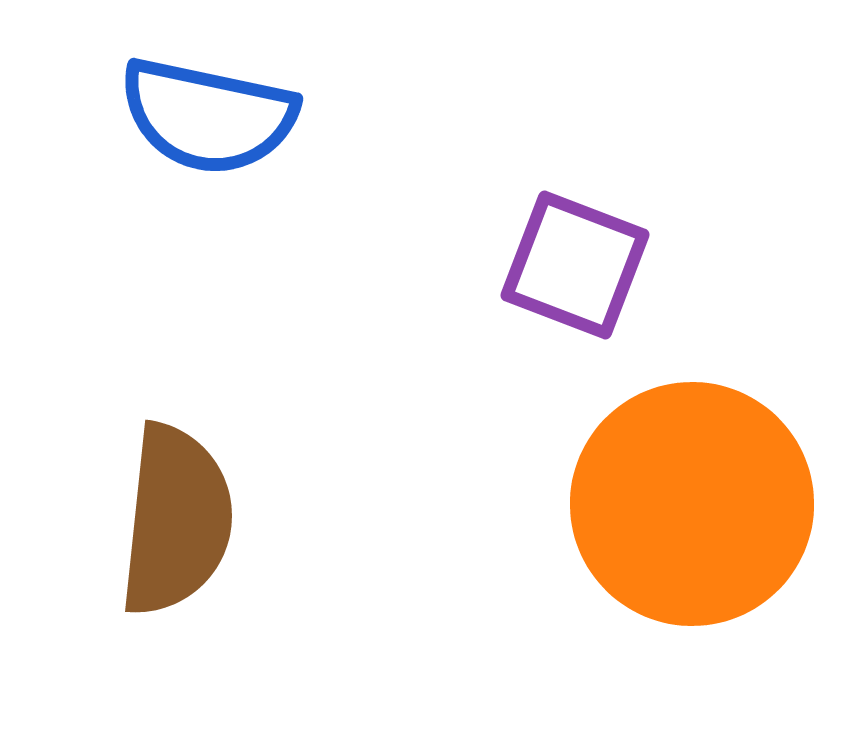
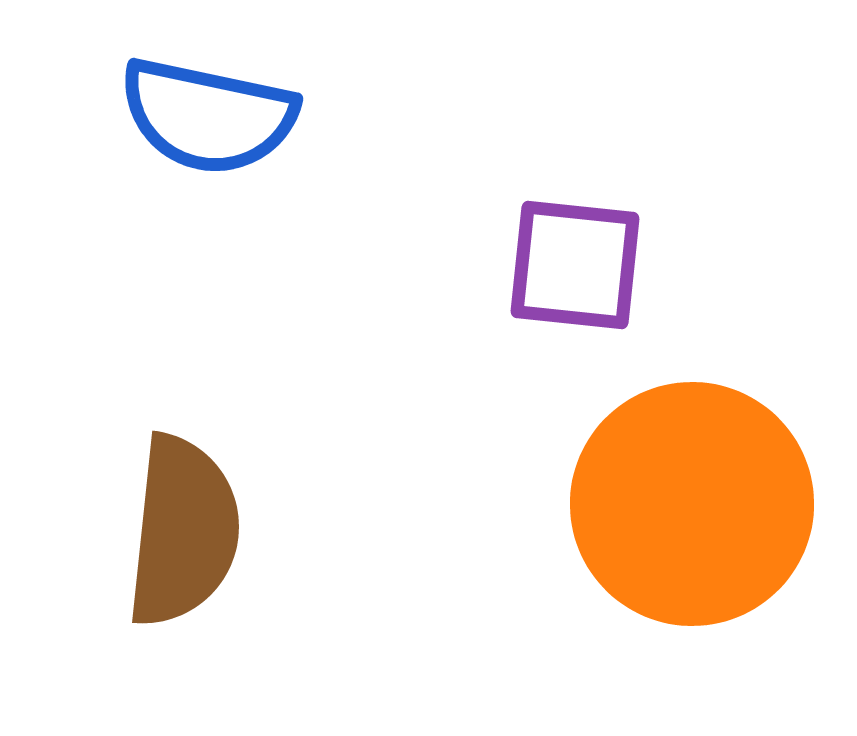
purple square: rotated 15 degrees counterclockwise
brown semicircle: moved 7 px right, 11 px down
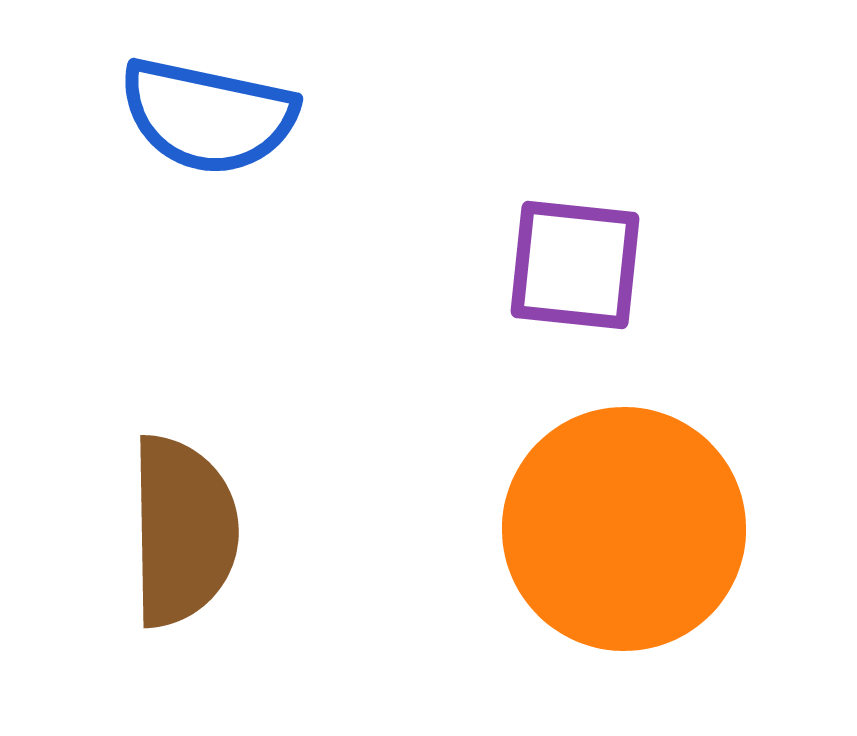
orange circle: moved 68 px left, 25 px down
brown semicircle: rotated 7 degrees counterclockwise
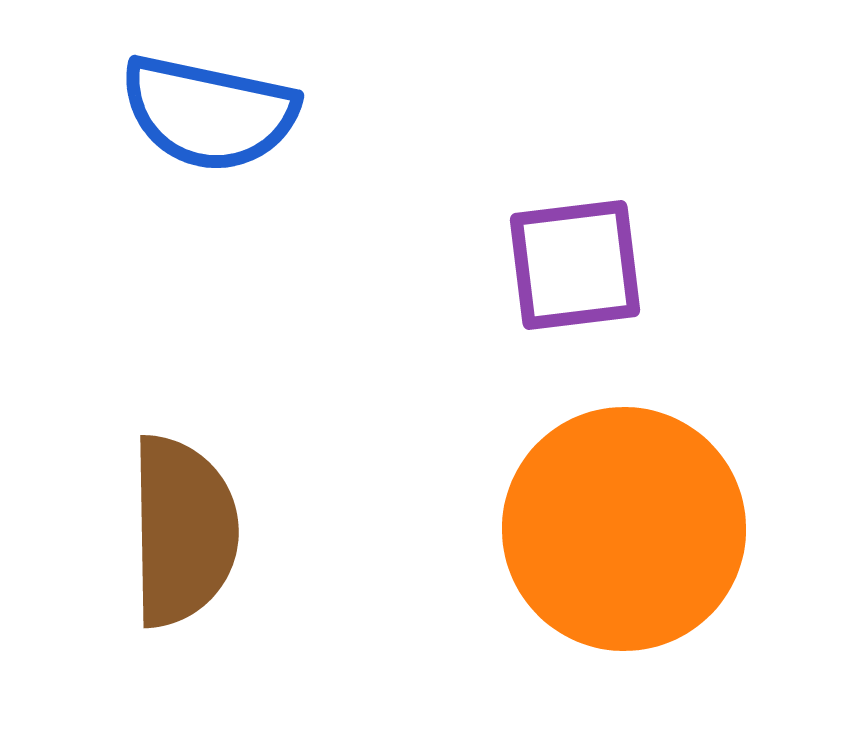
blue semicircle: moved 1 px right, 3 px up
purple square: rotated 13 degrees counterclockwise
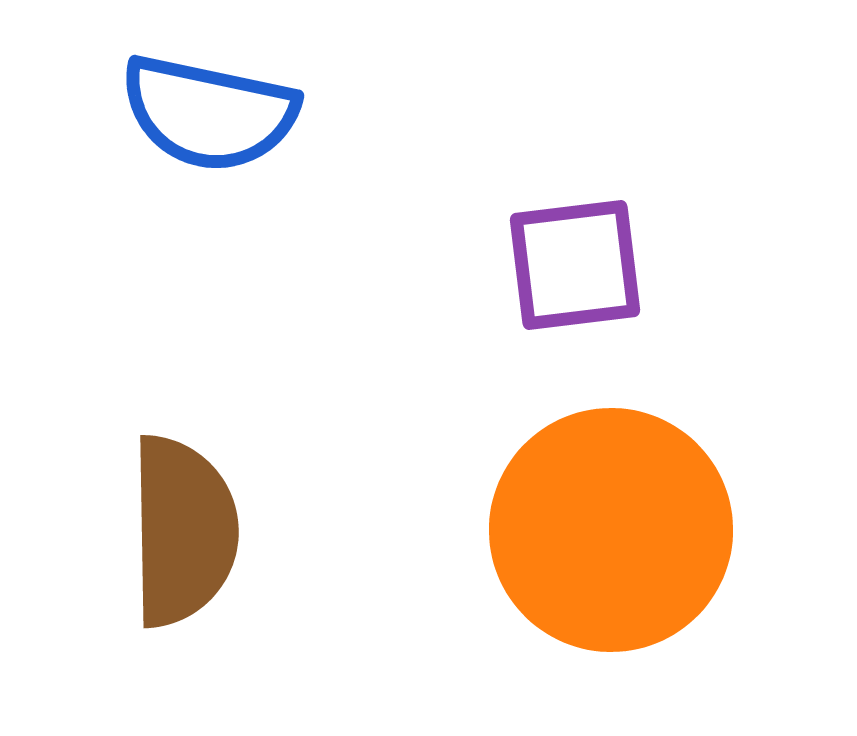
orange circle: moved 13 px left, 1 px down
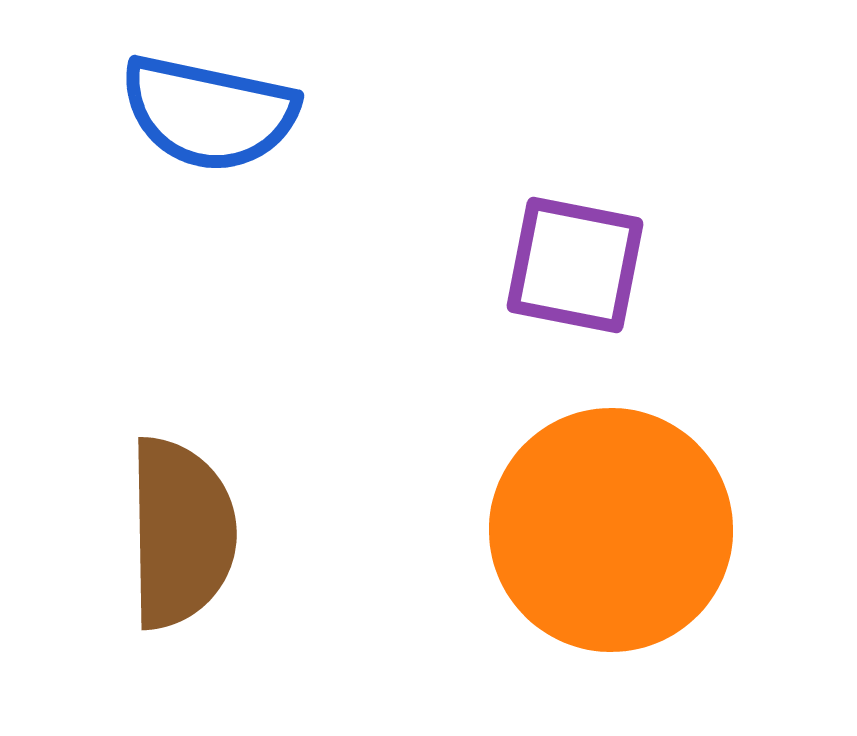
purple square: rotated 18 degrees clockwise
brown semicircle: moved 2 px left, 2 px down
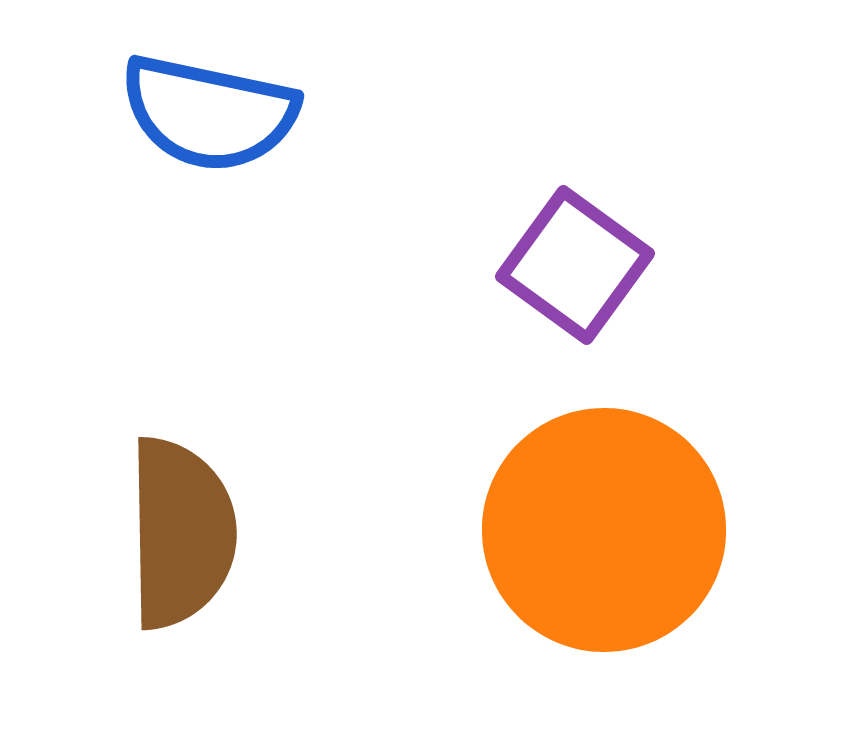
purple square: rotated 25 degrees clockwise
orange circle: moved 7 px left
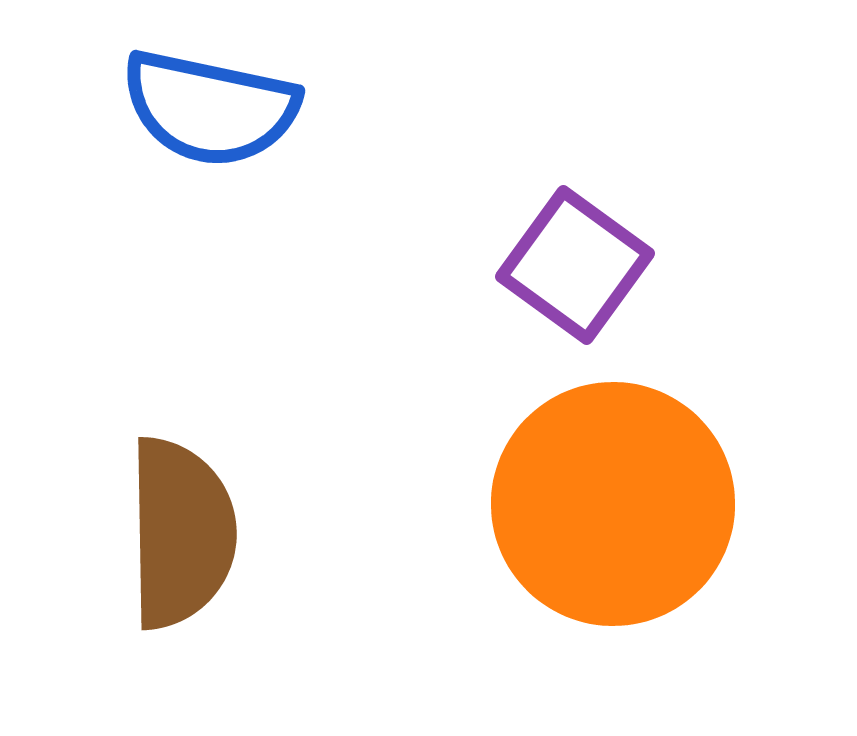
blue semicircle: moved 1 px right, 5 px up
orange circle: moved 9 px right, 26 px up
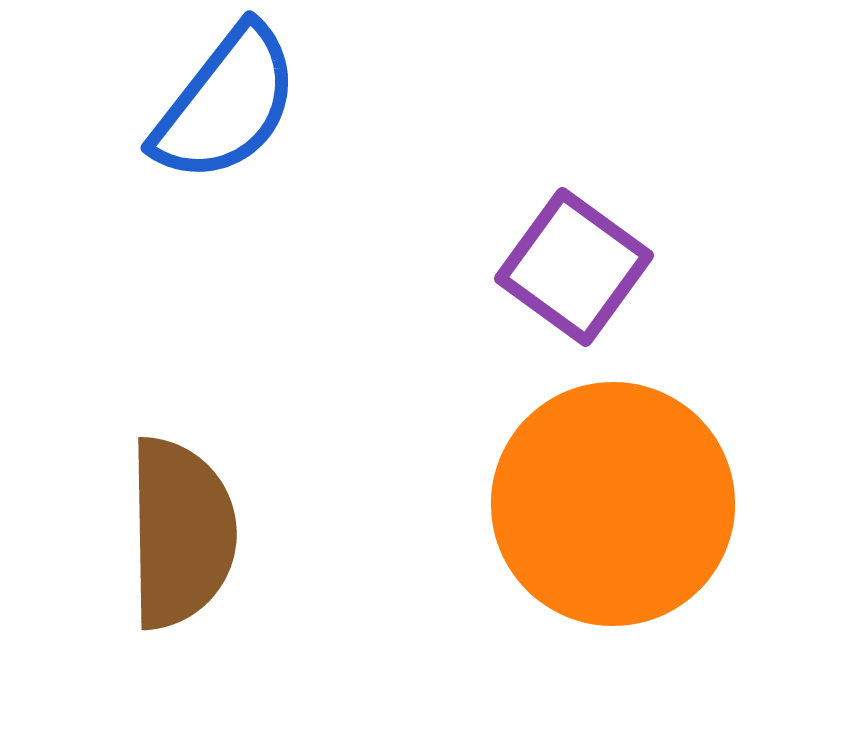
blue semicircle: moved 16 px right, 4 px up; rotated 64 degrees counterclockwise
purple square: moved 1 px left, 2 px down
